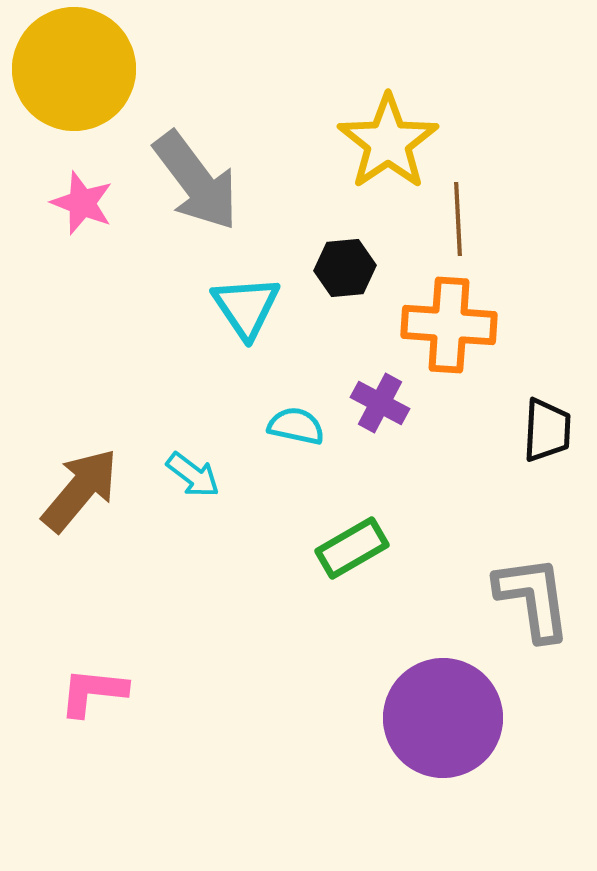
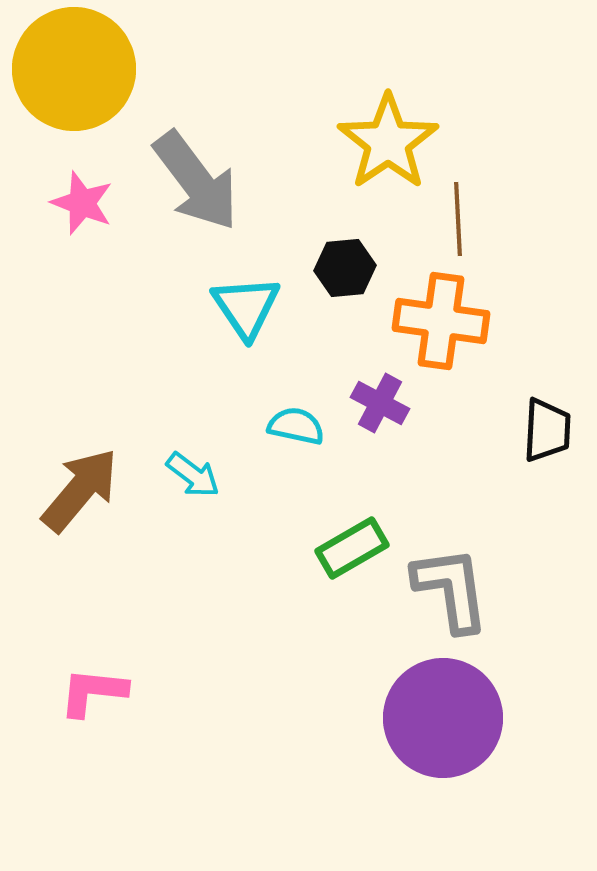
orange cross: moved 8 px left, 4 px up; rotated 4 degrees clockwise
gray L-shape: moved 82 px left, 9 px up
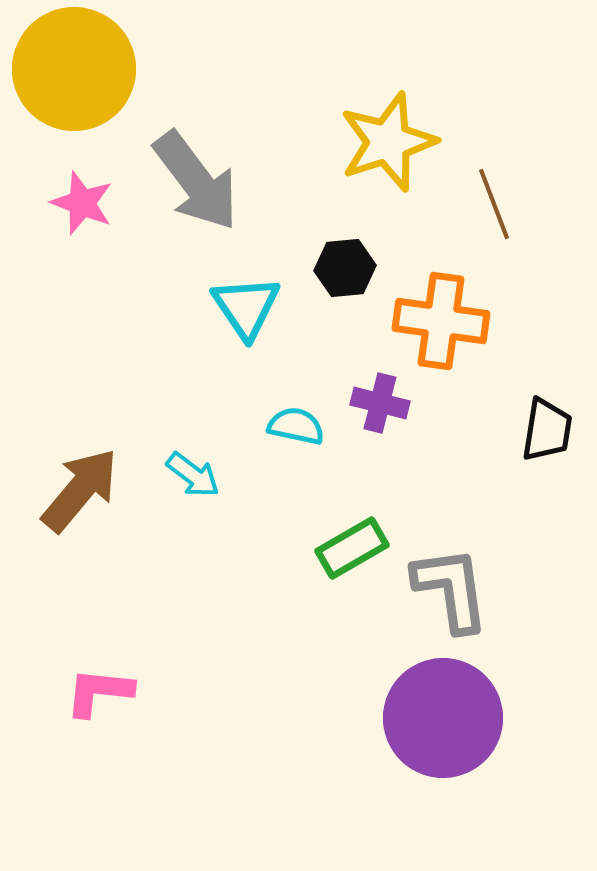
yellow star: rotated 16 degrees clockwise
brown line: moved 36 px right, 15 px up; rotated 18 degrees counterclockwise
purple cross: rotated 14 degrees counterclockwise
black trapezoid: rotated 6 degrees clockwise
pink L-shape: moved 6 px right
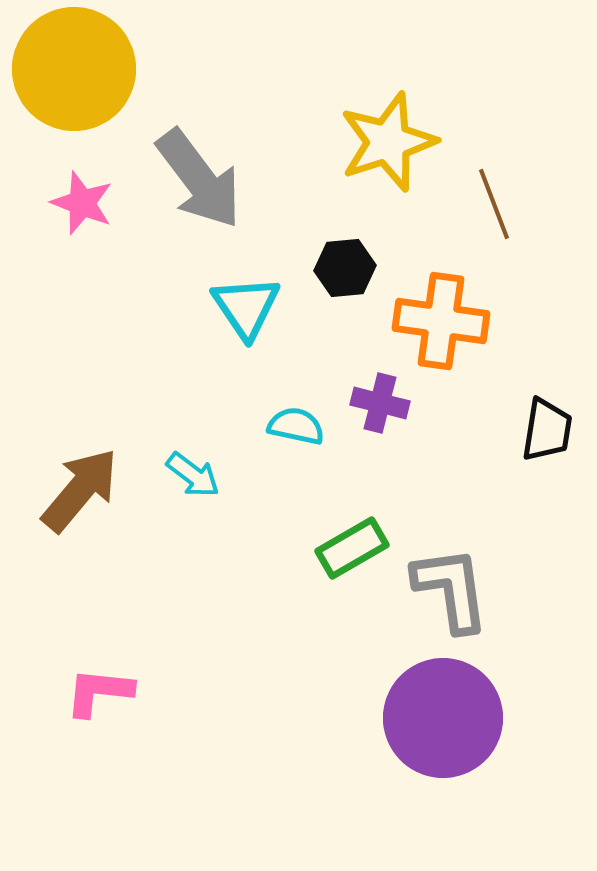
gray arrow: moved 3 px right, 2 px up
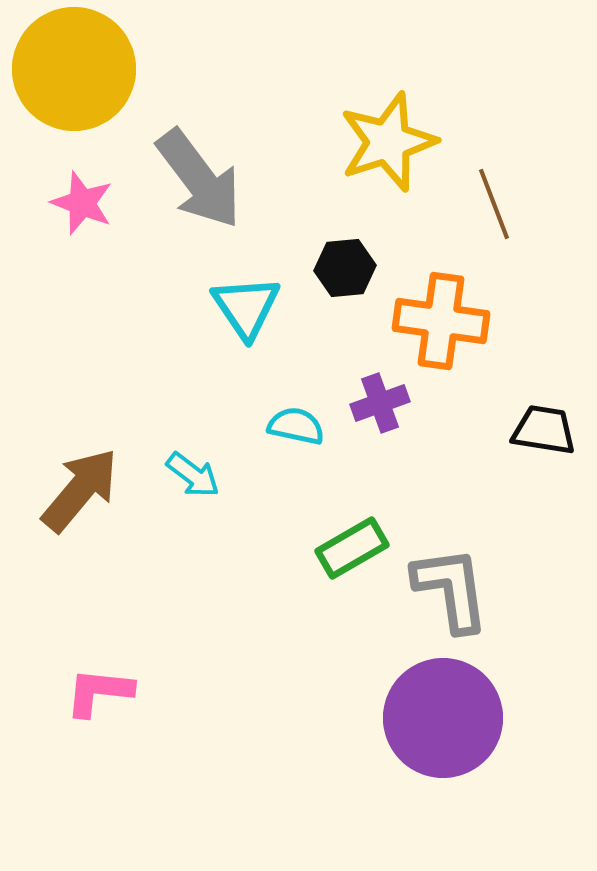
purple cross: rotated 34 degrees counterclockwise
black trapezoid: moved 3 px left; rotated 90 degrees counterclockwise
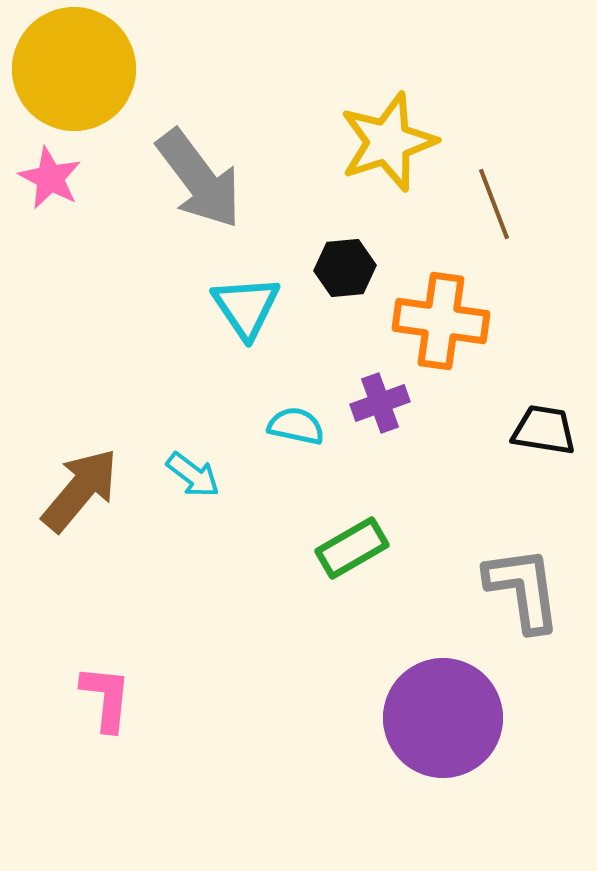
pink star: moved 32 px left, 25 px up; rotated 6 degrees clockwise
gray L-shape: moved 72 px right
pink L-shape: moved 7 px right, 6 px down; rotated 90 degrees clockwise
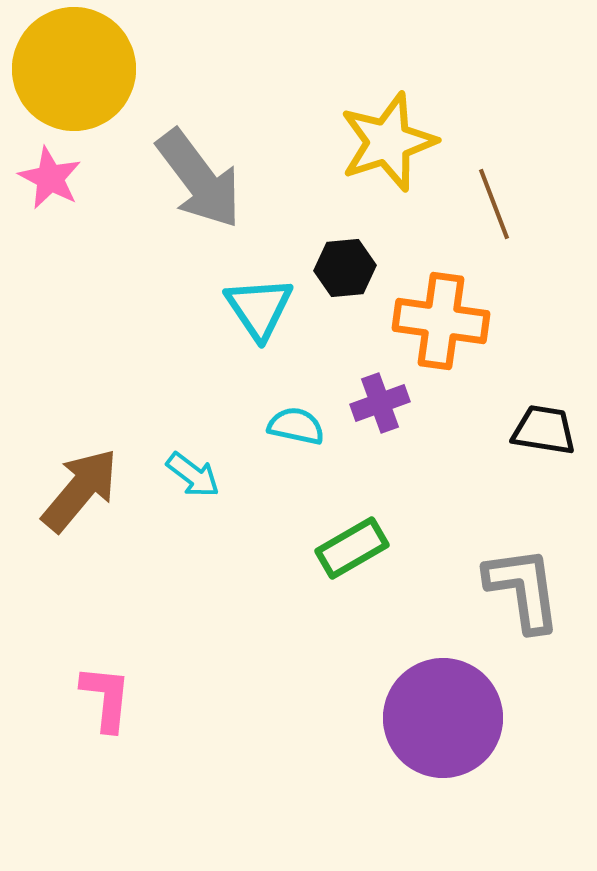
cyan triangle: moved 13 px right, 1 px down
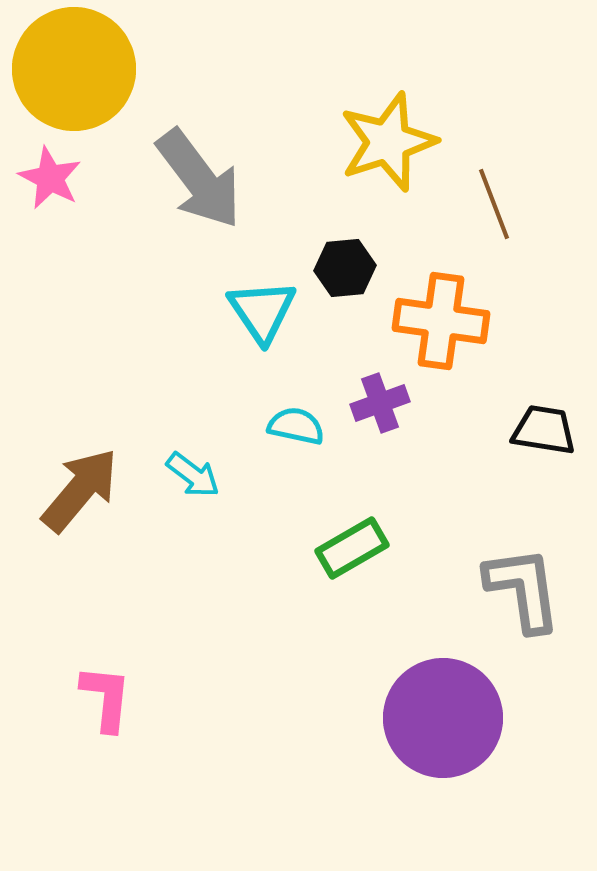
cyan triangle: moved 3 px right, 3 px down
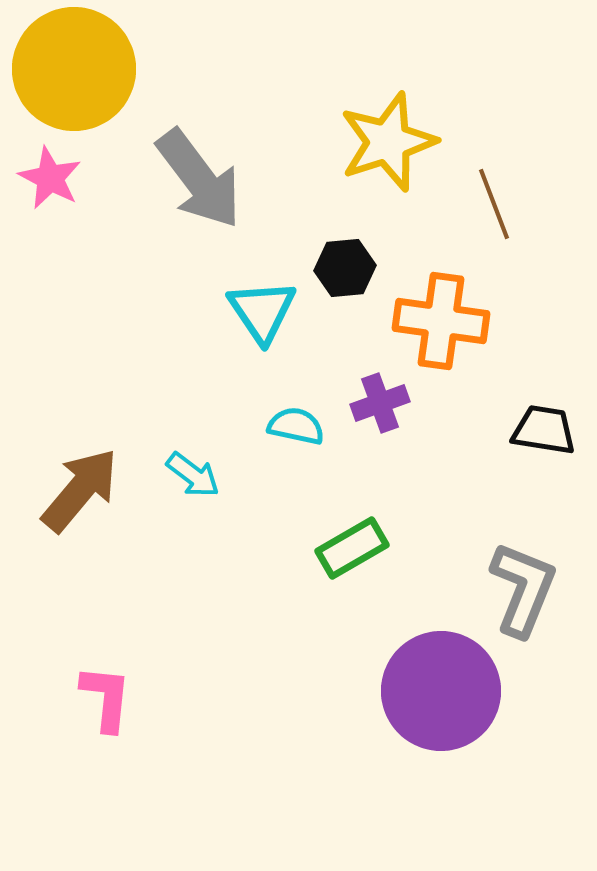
gray L-shape: rotated 30 degrees clockwise
purple circle: moved 2 px left, 27 px up
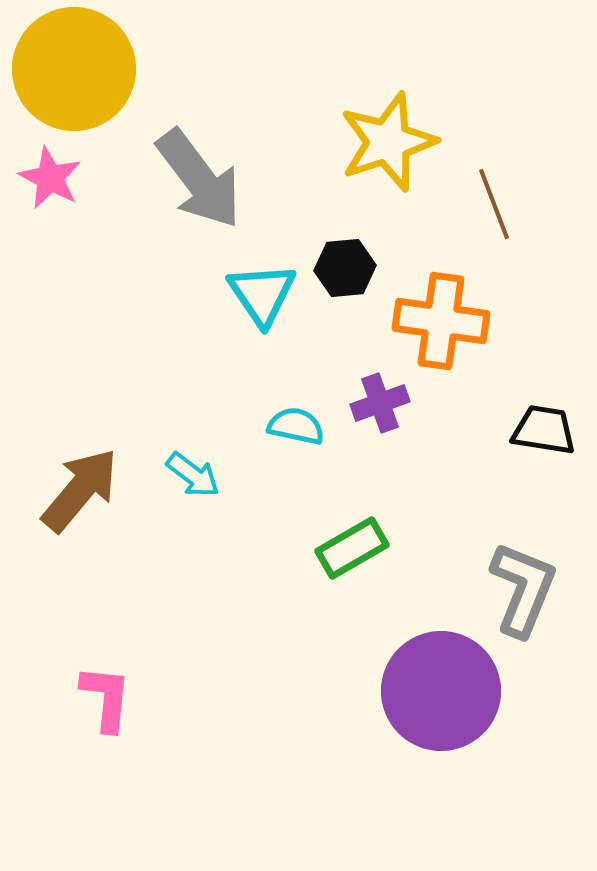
cyan triangle: moved 17 px up
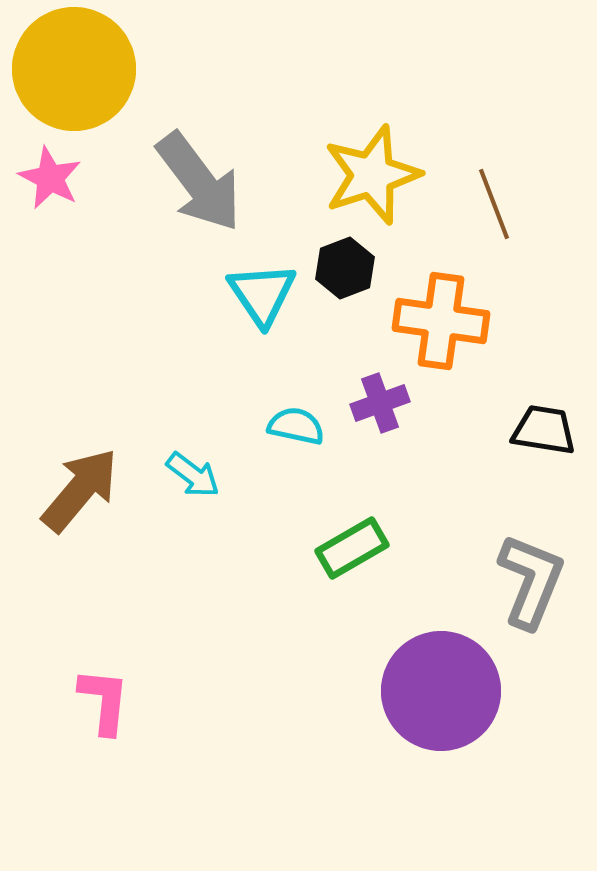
yellow star: moved 16 px left, 33 px down
gray arrow: moved 3 px down
black hexagon: rotated 16 degrees counterclockwise
gray L-shape: moved 8 px right, 8 px up
pink L-shape: moved 2 px left, 3 px down
